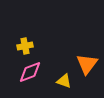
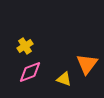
yellow cross: rotated 21 degrees counterclockwise
yellow triangle: moved 2 px up
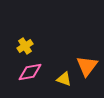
orange triangle: moved 2 px down
pink diamond: rotated 10 degrees clockwise
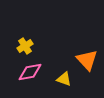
orange triangle: moved 6 px up; rotated 20 degrees counterclockwise
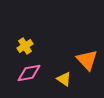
pink diamond: moved 1 px left, 1 px down
yellow triangle: rotated 14 degrees clockwise
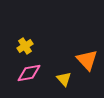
yellow triangle: rotated 14 degrees clockwise
